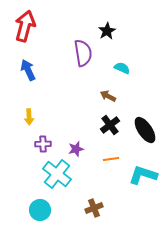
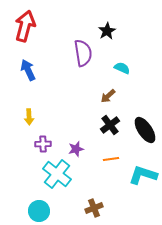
brown arrow: rotated 70 degrees counterclockwise
cyan circle: moved 1 px left, 1 px down
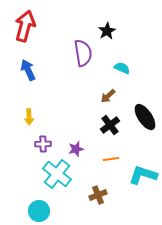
black ellipse: moved 13 px up
brown cross: moved 4 px right, 13 px up
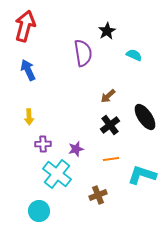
cyan semicircle: moved 12 px right, 13 px up
cyan L-shape: moved 1 px left
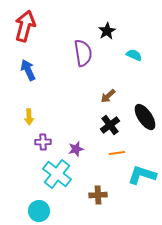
purple cross: moved 2 px up
orange line: moved 6 px right, 6 px up
brown cross: rotated 18 degrees clockwise
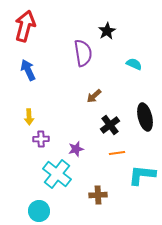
cyan semicircle: moved 9 px down
brown arrow: moved 14 px left
black ellipse: rotated 20 degrees clockwise
purple cross: moved 2 px left, 3 px up
cyan L-shape: rotated 12 degrees counterclockwise
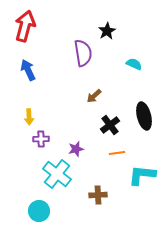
black ellipse: moved 1 px left, 1 px up
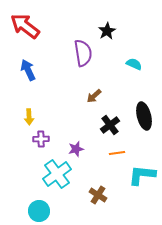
red arrow: rotated 68 degrees counterclockwise
cyan cross: rotated 16 degrees clockwise
brown cross: rotated 36 degrees clockwise
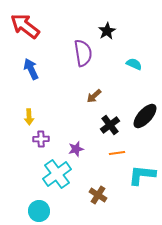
blue arrow: moved 3 px right, 1 px up
black ellipse: moved 1 px right; rotated 56 degrees clockwise
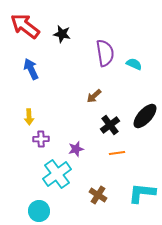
black star: moved 45 px left, 3 px down; rotated 30 degrees counterclockwise
purple semicircle: moved 22 px right
cyan L-shape: moved 18 px down
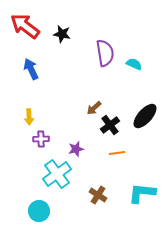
brown arrow: moved 12 px down
